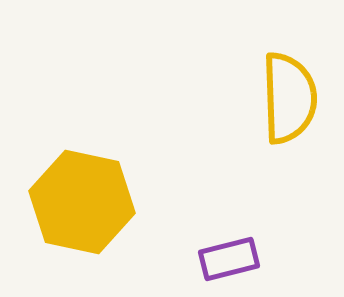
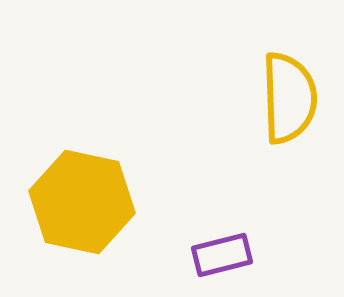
purple rectangle: moved 7 px left, 4 px up
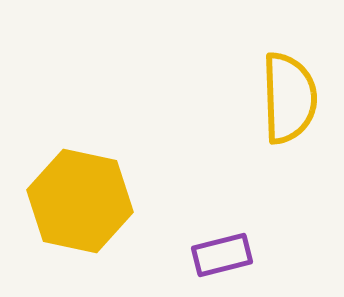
yellow hexagon: moved 2 px left, 1 px up
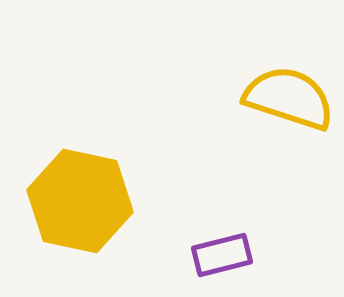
yellow semicircle: rotated 70 degrees counterclockwise
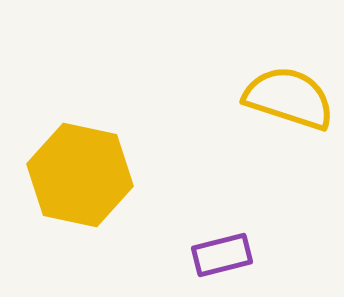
yellow hexagon: moved 26 px up
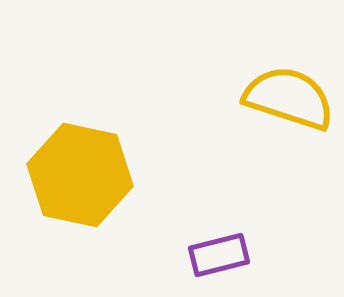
purple rectangle: moved 3 px left
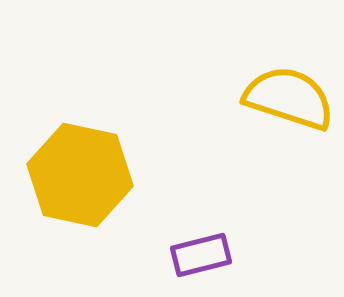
purple rectangle: moved 18 px left
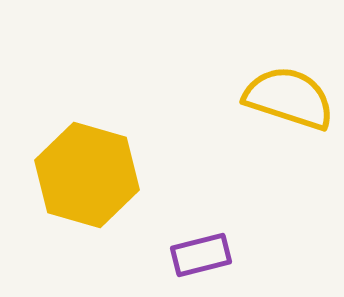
yellow hexagon: moved 7 px right; rotated 4 degrees clockwise
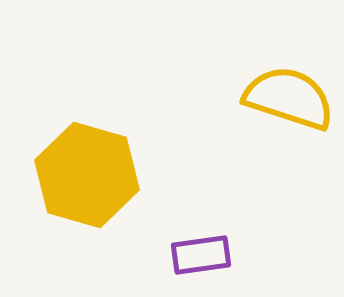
purple rectangle: rotated 6 degrees clockwise
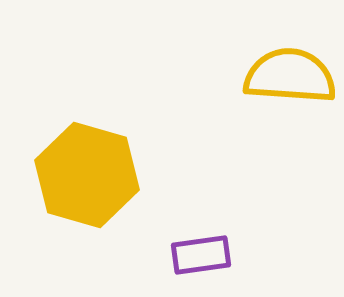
yellow semicircle: moved 1 px right, 22 px up; rotated 14 degrees counterclockwise
